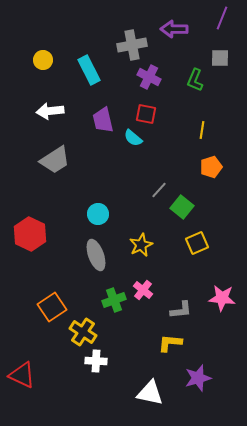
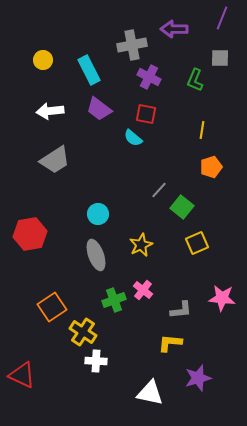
purple trapezoid: moved 4 px left, 11 px up; rotated 40 degrees counterclockwise
red hexagon: rotated 24 degrees clockwise
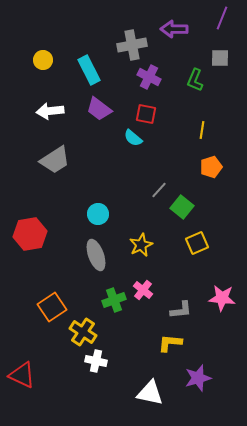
white cross: rotated 10 degrees clockwise
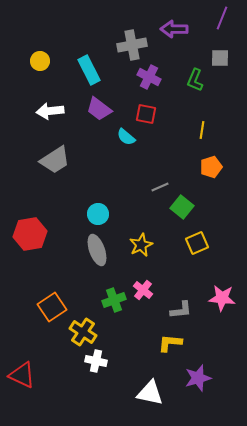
yellow circle: moved 3 px left, 1 px down
cyan semicircle: moved 7 px left, 1 px up
gray line: moved 1 px right, 3 px up; rotated 24 degrees clockwise
gray ellipse: moved 1 px right, 5 px up
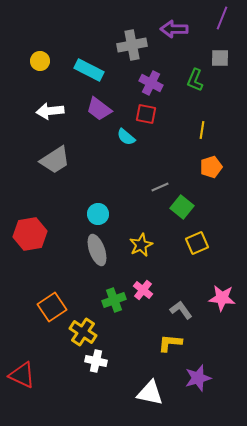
cyan rectangle: rotated 36 degrees counterclockwise
purple cross: moved 2 px right, 6 px down
gray L-shape: rotated 120 degrees counterclockwise
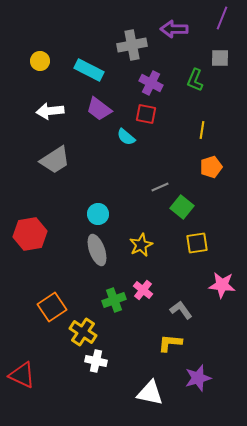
yellow square: rotated 15 degrees clockwise
pink star: moved 13 px up
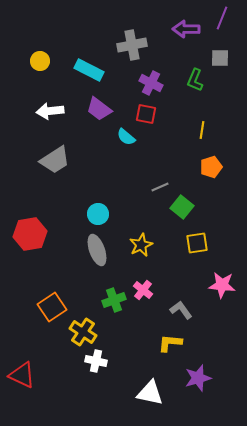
purple arrow: moved 12 px right
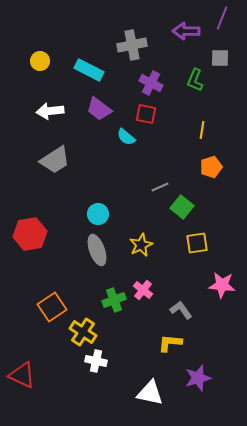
purple arrow: moved 2 px down
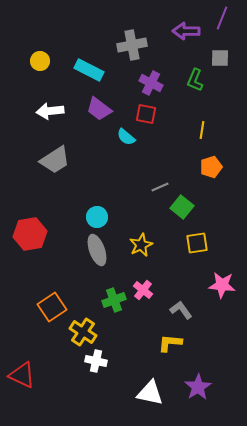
cyan circle: moved 1 px left, 3 px down
purple star: moved 9 px down; rotated 16 degrees counterclockwise
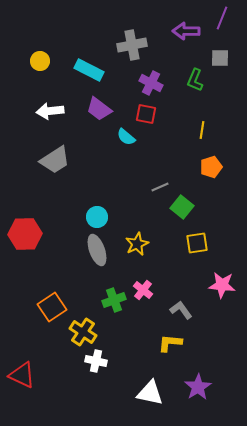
red hexagon: moved 5 px left; rotated 8 degrees clockwise
yellow star: moved 4 px left, 1 px up
